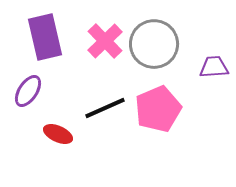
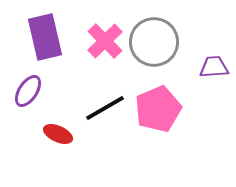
gray circle: moved 2 px up
black line: rotated 6 degrees counterclockwise
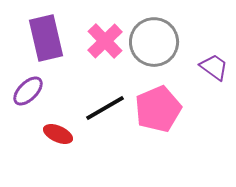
purple rectangle: moved 1 px right, 1 px down
purple trapezoid: rotated 40 degrees clockwise
purple ellipse: rotated 12 degrees clockwise
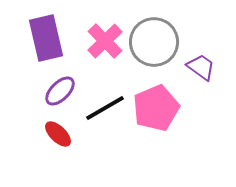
purple trapezoid: moved 13 px left
purple ellipse: moved 32 px right
pink pentagon: moved 2 px left, 1 px up
red ellipse: rotated 20 degrees clockwise
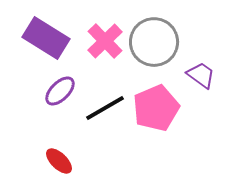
purple rectangle: rotated 45 degrees counterclockwise
purple trapezoid: moved 8 px down
red ellipse: moved 1 px right, 27 px down
